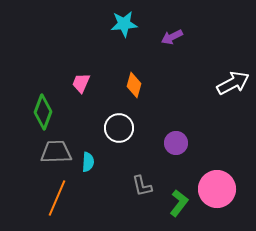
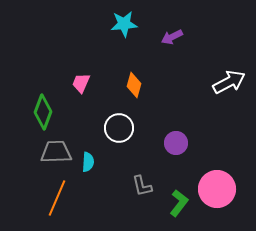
white arrow: moved 4 px left, 1 px up
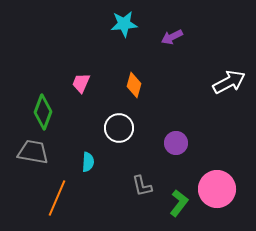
gray trapezoid: moved 23 px left; rotated 12 degrees clockwise
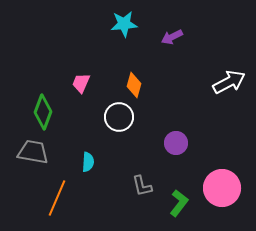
white circle: moved 11 px up
pink circle: moved 5 px right, 1 px up
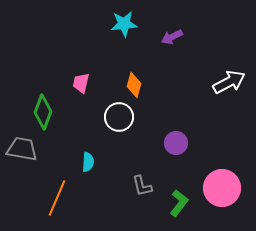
pink trapezoid: rotated 10 degrees counterclockwise
gray trapezoid: moved 11 px left, 3 px up
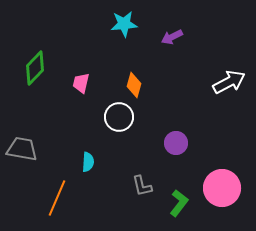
green diamond: moved 8 px left, 44 px up; rotated 24 degrees clockwise
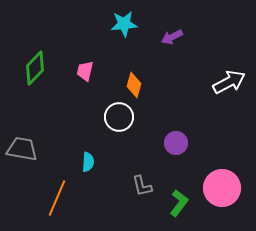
pink trapezoid: moved 4 px right, 12 px up
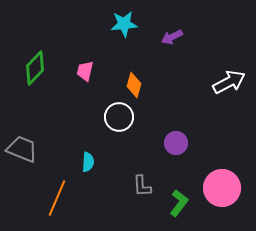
gray trapezoid: rotated 12 degrees clockwise
gray L-shape: rotated 10 degrees clockwise
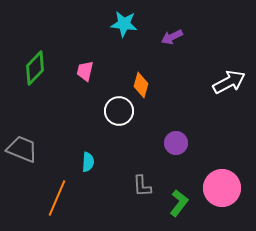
cyan star: rotated 12 degrees clockwise
orange diamond: moved 7 px right
white circle: moved 6 px up
